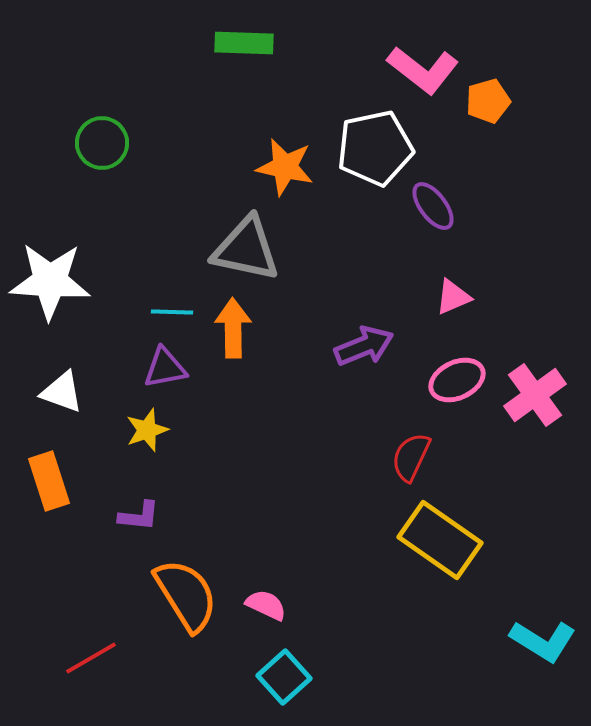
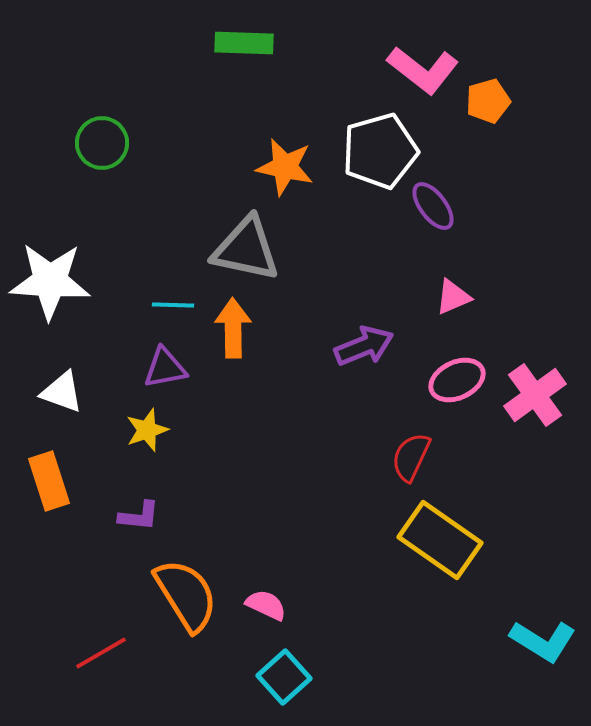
white pentagon: moved 5 px right, 3 px down; rotated 4 degrees counterclockwise
cyan line: moved 1 px right, 7 px up
red line: moved 10 px right, 5 px up
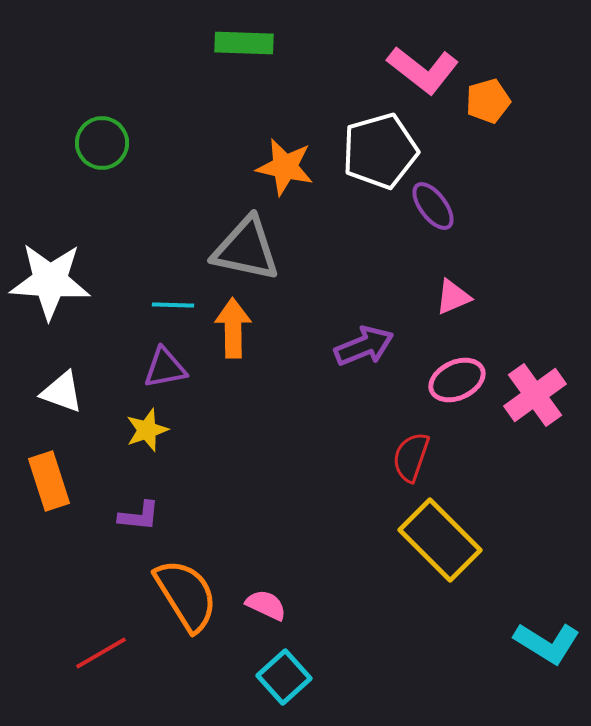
red semicircle: rotated 6 degrees counterclockwise
yellow rectangle: rotated 10 degrees clockwise
cyan L-shape: moved 4 px right, 2 px down
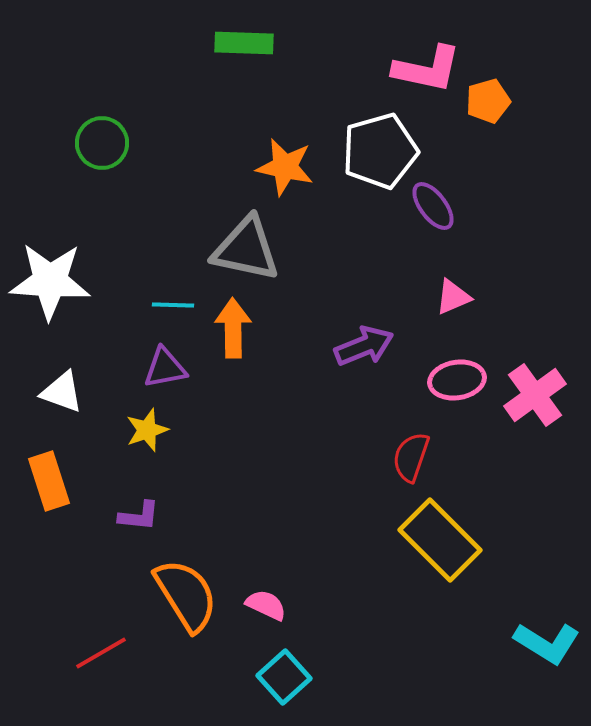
pink L-shape: moved 4 px right, 1 px up; rotated 26 degrees counterclockwise
pink ellipse: rotated 16 degrees clockwise
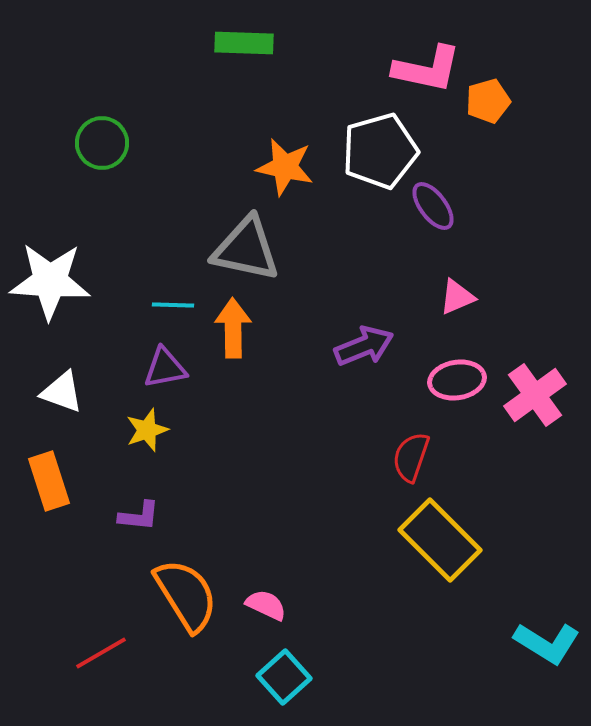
pink triangle: moved 4 px right
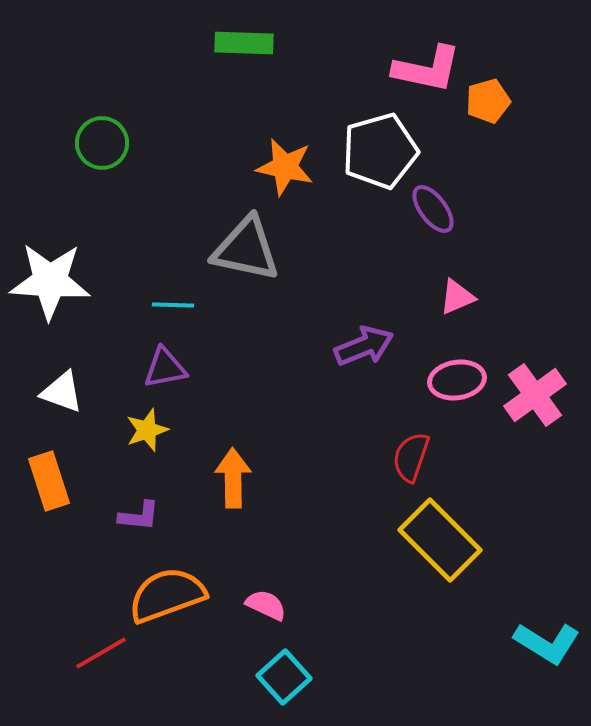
purple ellipse: moved 3 px down
orange arrow: moved 150 px down
orange semicircle: moved 19 px left; rotated 78 degrees counterclockwise
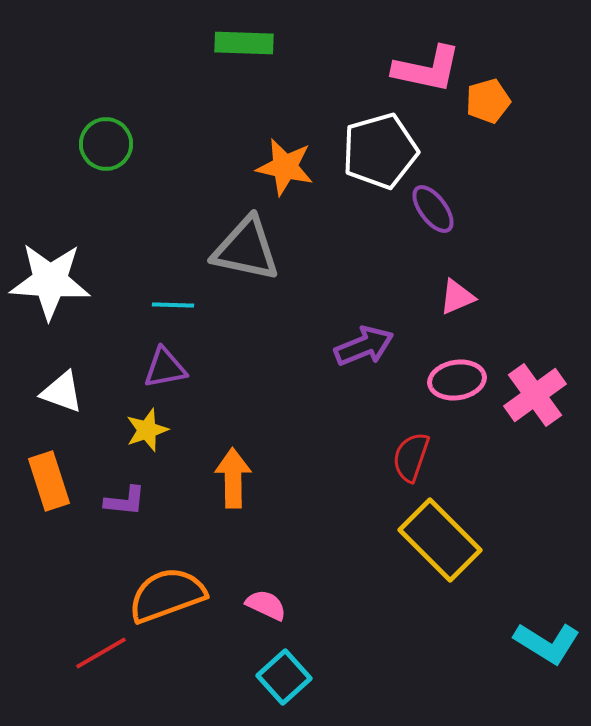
green circle: moved 4 px right, 1 px down
purple L-shape: moved 14 px left, 15 px up
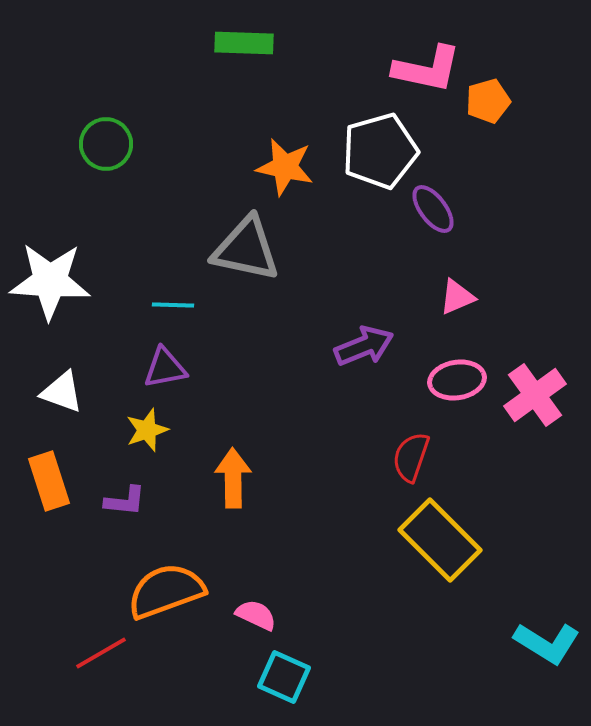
orange semicircle: moved 1 px left, 4 px up
pink semicircle: moved 10 px left, 10 px down
cyan square: rotated 24 degrees counterclockwise
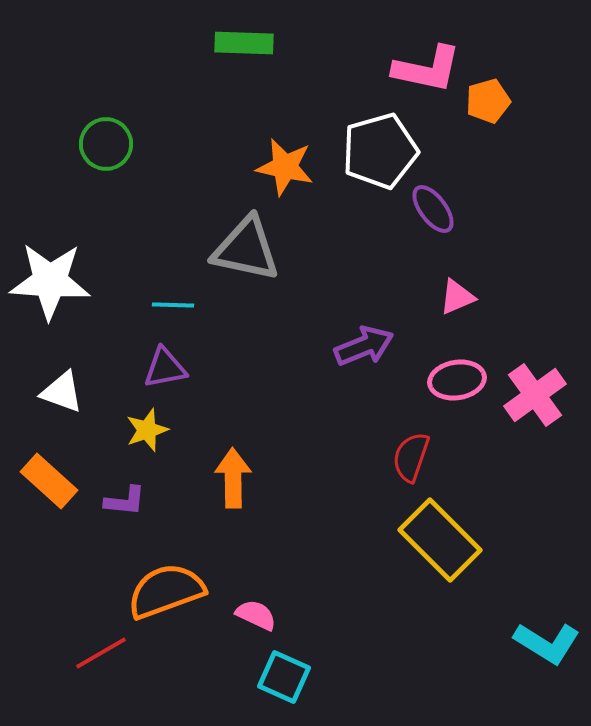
orange rectangle: rotated 30 degrees counterclockwise
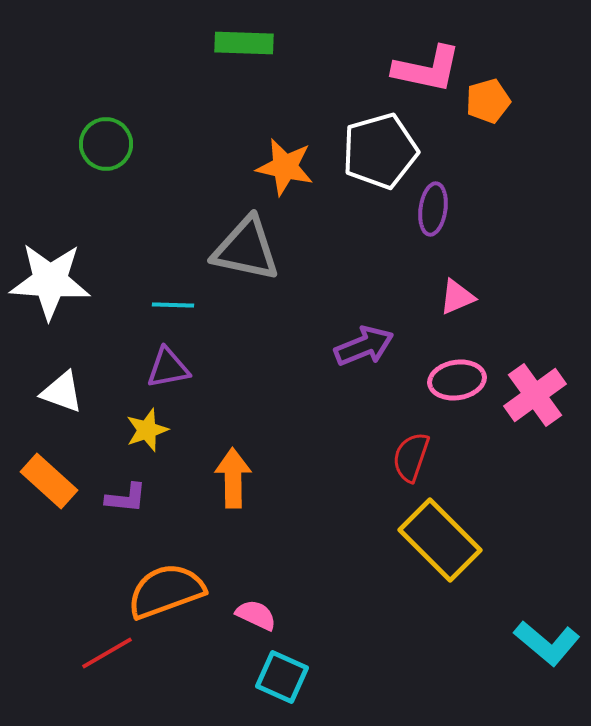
purple ellipse: rotated 45 degrees clockwise
purple triangle: moved 3 px right
purple L-shape: moved 1 px right, 3 px up
cyan L-shape: rotated 8 degrees clockwise
red line: moved 6 px right
cyan square: moved 2 px left
